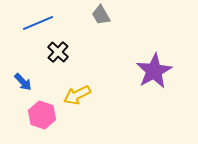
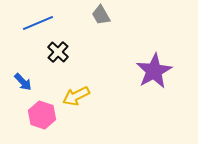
yellow arrow: moved 1 px left, 1 px down
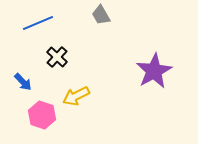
black cross: moved 1 px left, 5 px down
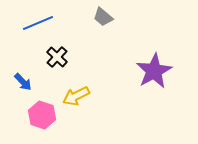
gray trapezoid: moved 2 px right, 2 px down; rotated 20 degrees counterclockwise
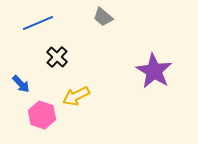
purple star: rotated 12 degrees counterclockwise
blue arrow: moved 2 px left, 2 px down
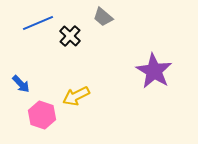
black cross: moved 13 px right, 21 px up
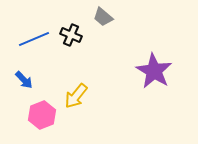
blue line: moved 4 px left, 16 px down
black cross: moved 1 px right, 1 px up; rotated 20 degrees counterclockwise
blue arrow: moved 3 px right, 4 px up
yellow arrow: rotated 24 degrees counterclockwise
pink hexagon: rotated 20 degrees clockwise
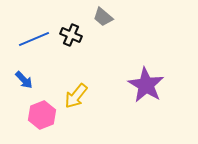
purple star: moved 8 px left, 14 px down
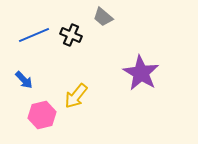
blue line: moved 4 px up
purple star: moved 5 px left, 12 px up
pink hexagon: rotated 8 degrees clockwise
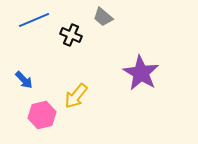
blue line: moved 15 px up
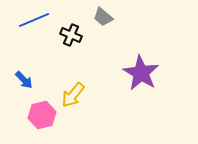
yellow arrow: moved 3 px left, 1 px up
